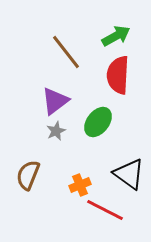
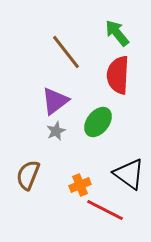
green arrow: moved 1 px right, 3 px up; rotated 100 degrees counterclockwise
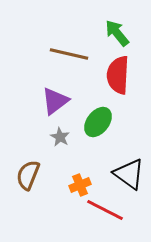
brown line: moved 3 px right, 2 px down; rotated 39 degrees counterclockwise
gray star: moved 4 px right, 6 px down; rotated 18 degrees counterclockwise
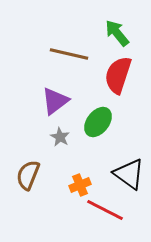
red semicircle: rotated 15 degrees clockwise
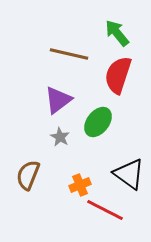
purple triangle: moved 3 px right, 1 px up
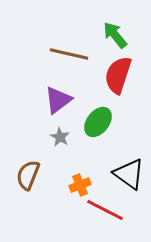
green arrow: moved 2 px left, 2 px down
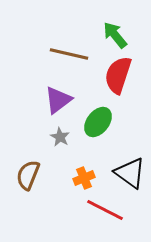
black triangle: moved 1 px right, 1 px up
orange cross: moved 4 px right, 7 px up
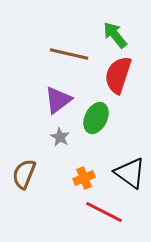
green ellipse: moved 2 px left, 4 px up; rotated 12 degrees counterclockwise
brown semicircle: moved 4 px left, 1 px up
red line: moved 1 px left, 2 px down
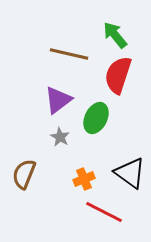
orange cross: moved 1 px down
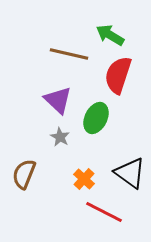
green arrow: moved 5 px left; rotated 20 degrees counterclockwise
purple triangle: rotated 40 degrees counterclockwise
orange cross: rotated 25 degrees counterclockwise
